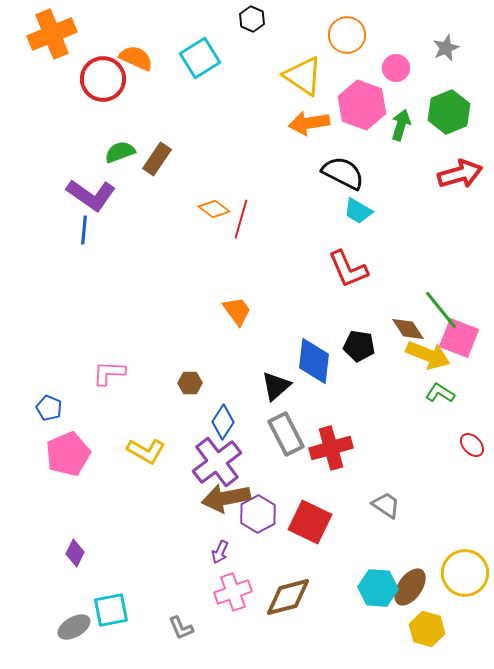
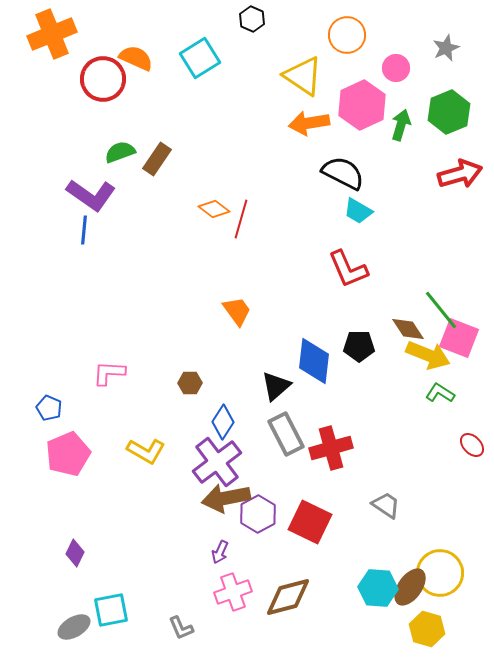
pink hexagon at (362, 105): rotated 15 degrees clockwise
black pentagon at (359, 346): rotated 8 degrees counterclockwise
yellow circle at (465, 573): moved 25 px left
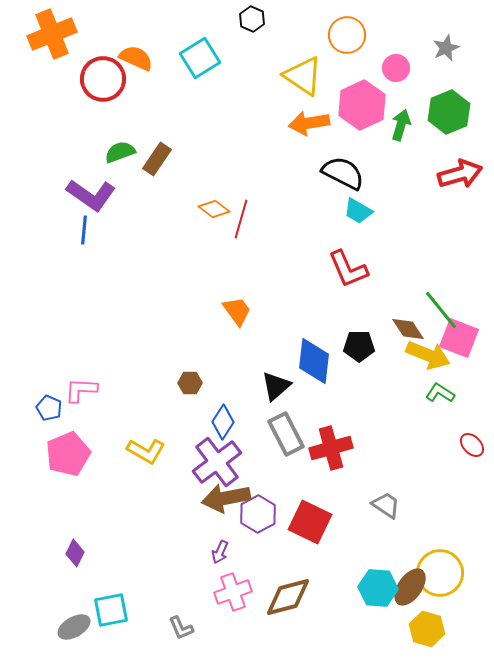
pink L-shape at (109, 373): moved 28 px left, 17 px down
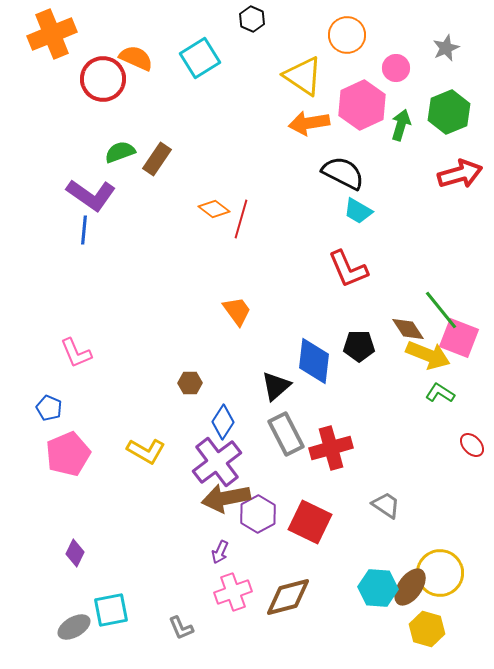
pink L-shape at (81, 390): moved 5 px left, 37 px up; rotated 116 degrees counterclockwise
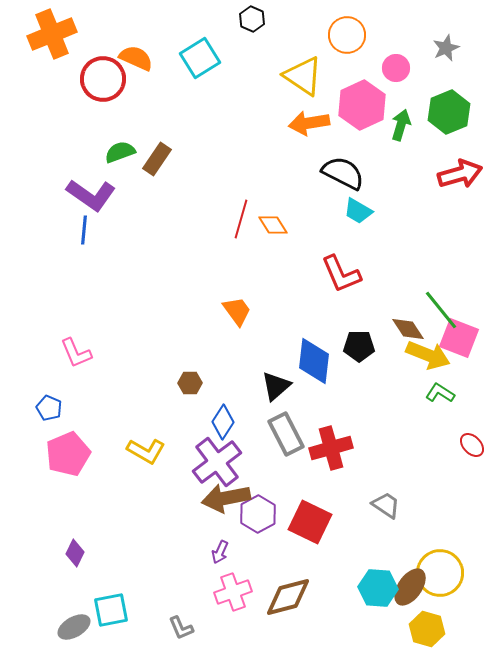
orange diamond at (214, 209): moved 59 px right, 16 px down; rotated 20 degrees clockwise
red L-shape at (348, 269): moved 7 px left, 5 px down
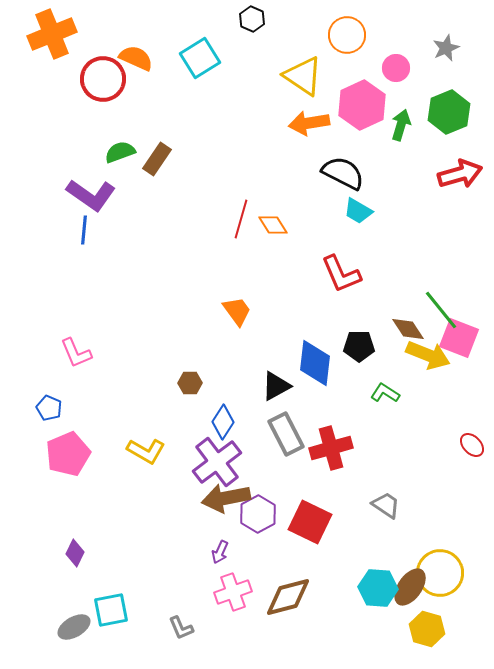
blue diamond at (314, 361): moved 1 px right, 2 px down
black triangle at (276, 386): rotated 12 degrees clockwise
green L-shape at (440, 393): moved 55 px left
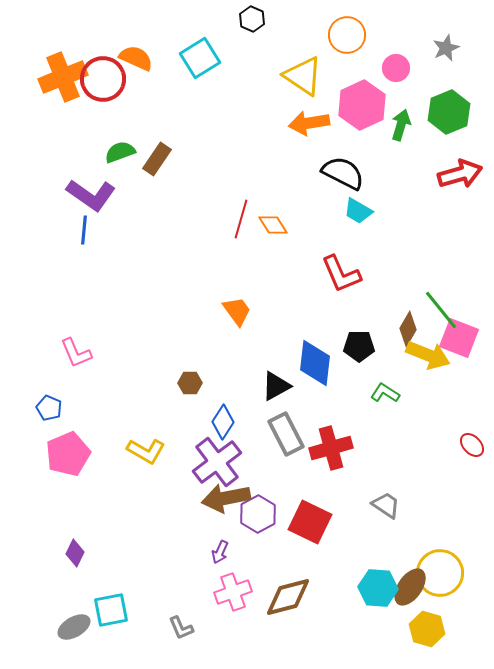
orange cross at (52, 34): moved 11 px right, 43 px down
brown diamond at (408, 329): rotated 64 degrees clockwise
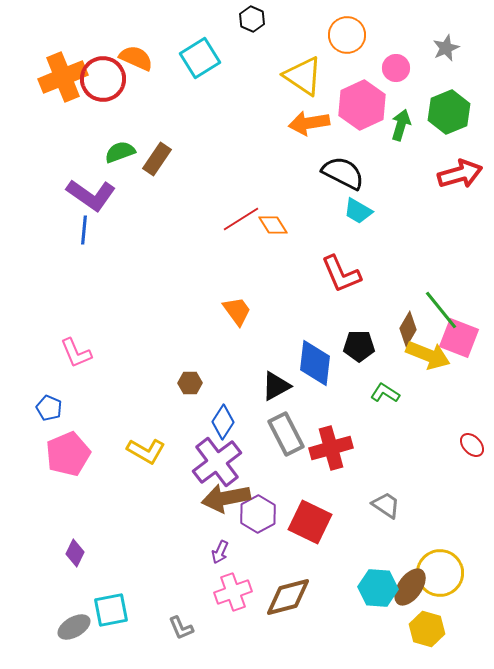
red line at (241, 219): rotated 42 degrees clockwise
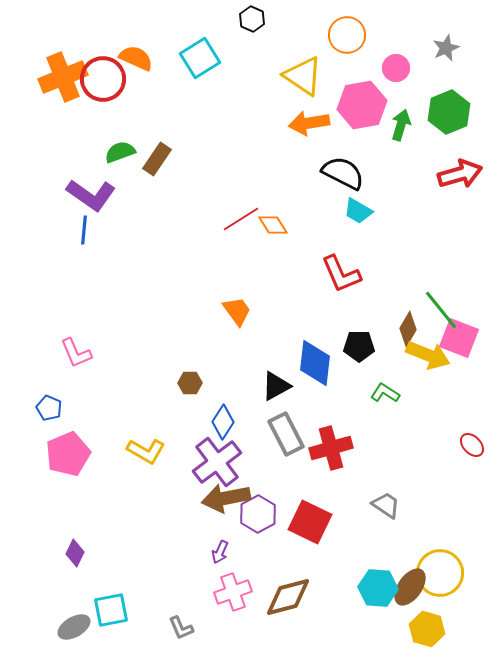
pink hexagon at (362, 105): rotated 15 degrees clockwise
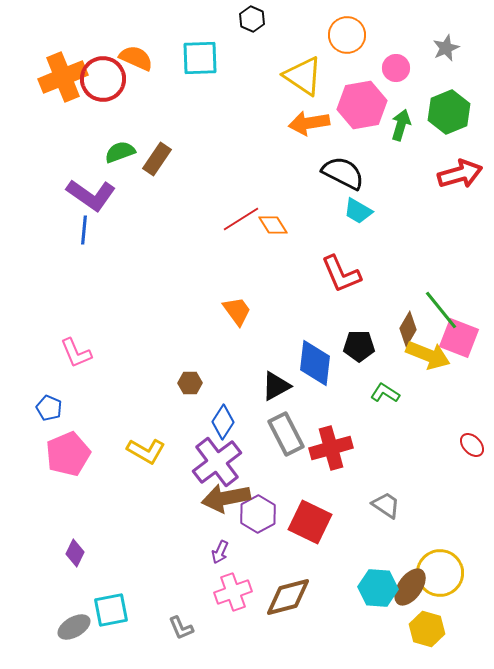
cyan square at (200, 58): rotated 30 degrees clockwise
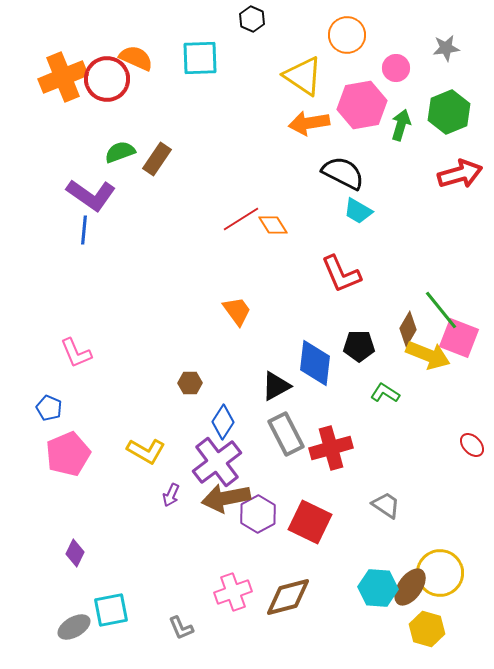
gray star at (446, 48): rotated 16 degrees clockwise
red circle at (103, 79): moved 4 px right
purple arrow at (220, 552): moved 49 px left, 57 px up
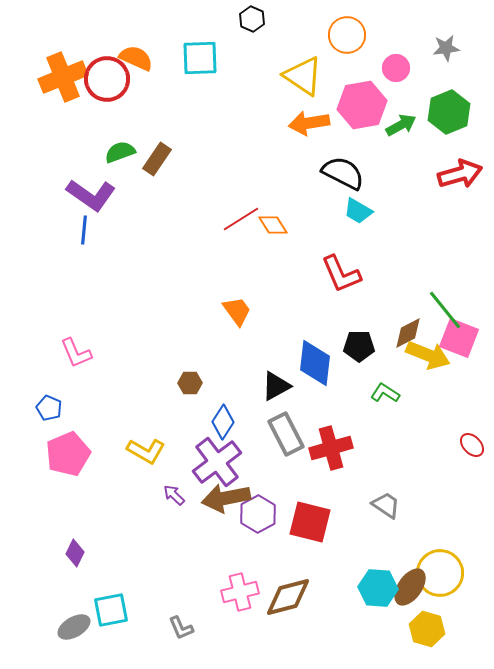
green arrow at (401, 125): rotated 44 degrees clockwise
green line at (441, 310): moved 4 px right
brown diamond at (408, 329): moved 4 px down; rotated 32 degrees clockwise
purple arrow at (171, 495): moved 3 px right; rotated 110 degrees clockwise
red square at (310, 522): rotated 12 degrees counterclockwise
pink cross at (233, 592): moved 7 px right; rotated 6 degrees clockwise
